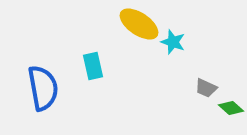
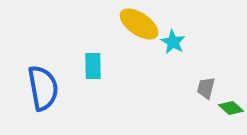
cyan star: rotated 10 degrees clockwise
cyan rectangle: rotated 12 degrees clockwise
gray trapezoid: rotated 80 degrees clockwise
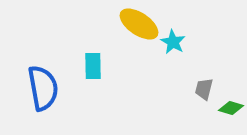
gray trapezoid: moved 2 px left, 1 px down
green diamond: rotated 25 degrees counterclockwise
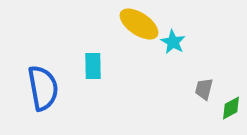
green diamond: rotated 45 degrees counterclockwise
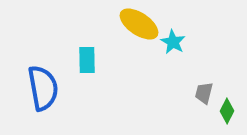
cyan rectangle: moved 6 px left, 6 px up
gray trapezoid: moved 4 px down
green diamond: moved 4 px left, 3 px down; rotated 35 degrees counterclockwise
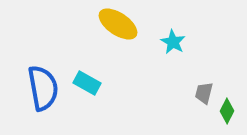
yellow ellipse: moved 21 px left
cyan rectangle: moved 23 px down; rotated 60 degrees counterclockwise
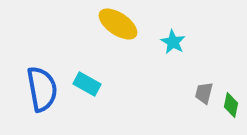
cyan rectangle: moved 1 px down
blue semicircle: moved 1 px left, 1 px down
green diamond: moved 4 px right, 6 px up; rotated 15 degrees counterclockwise
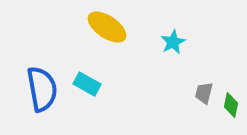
yellow ellipse: moved 11 px left, 3 px down
cyan star: rotated 15 degrees clockwise
